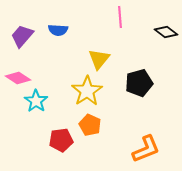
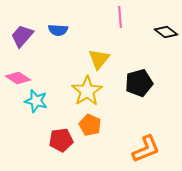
cyan star: rotated 20 degrees counterclockwise
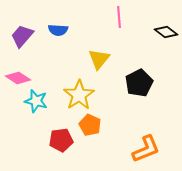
pink line: moved 1 px left
black pentagon: rotated 12 degrees counterclockwise
yellow star: moved 8 px left, 4 px down
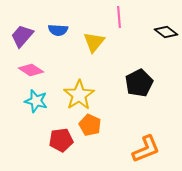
yellow triangle: moved 5 px left, 17 px up
pink diamond: moved 13 px right, 8 px up
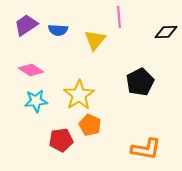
black diamond: rotated 40 degrees counterclockwise
purple trapezoid: moved 4 px right, 11 px up; rotated 15 degrees clockwise
yellow triangle: moved 1 px right, 2 px up
black pentagon: moved 1 px right, 1 px up
cyan star: rotated 20 degrees counterclockwise
orange L-shape: rotated 32 degrees clockwise
